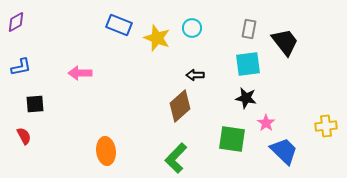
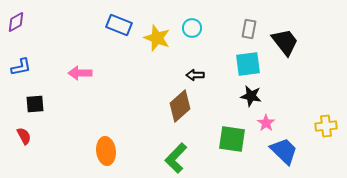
black star: moved 5 px right, 2 px up
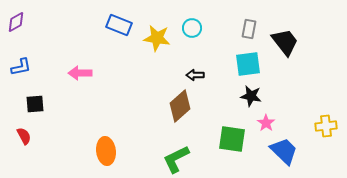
yellow star: rotated 12 degrees counterclockwise
green L-shape: moved 1 px down; rotated 20 degrees clockwise
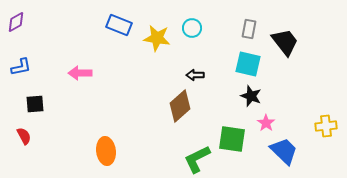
cyan square: rotated 20 degrees clockwise
black star: rotated 10 degrees clockwise
green L-shape: moved 21 px right
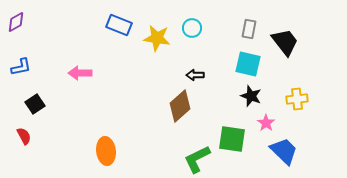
black square: rotated 30 degrees counterclockwise
yellow cross: moved 29 px left, 27 px up
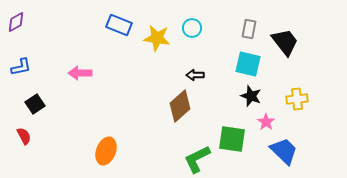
pink star: moved 1 px up
orange ellipse: rotated 28 degrees clockwise
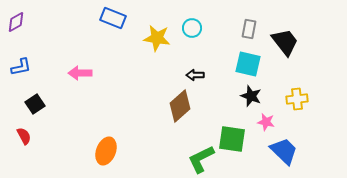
blue rectangle: moved 6 px left, 7 px up
pink star: rotated 24 degrees counterclockwise
green L-shape: moved 4 px right
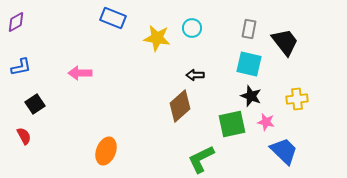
cyan square: moved 1 px right
green square: moved 15 px up; rotated 20 degrees counterclockwise
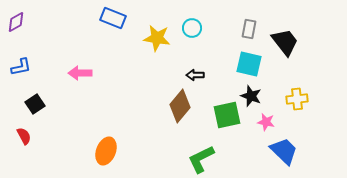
brown diamond: rotated 8 degrees counterclockwise
green square: moved 5 px left, 9 px up
